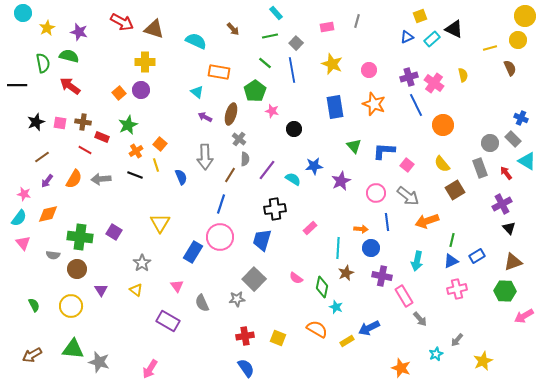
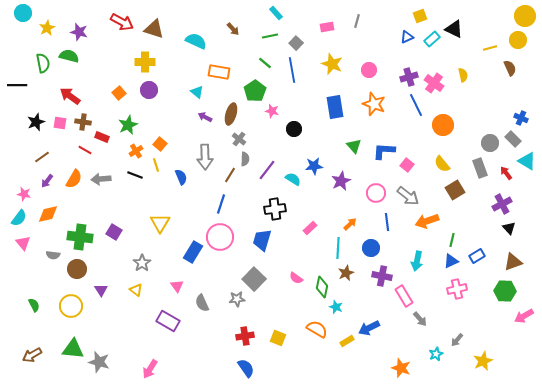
red arrow at (70, 86): moved 10 px down
purple circle at (141, 90): moved 8 px right
orange arrow at (361, 229): moved 11 px left, 5 px up; rotated 48 degrees counterclockwise
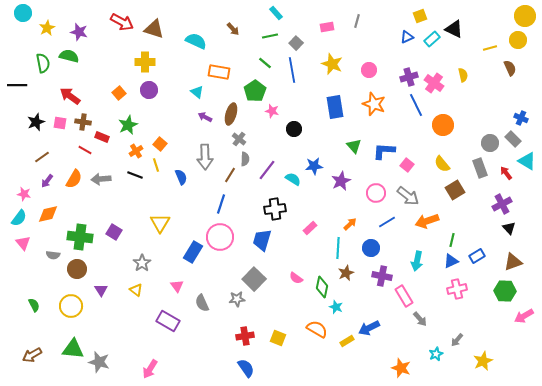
blue line at (387, 222): rotated 66 degrees clockwise
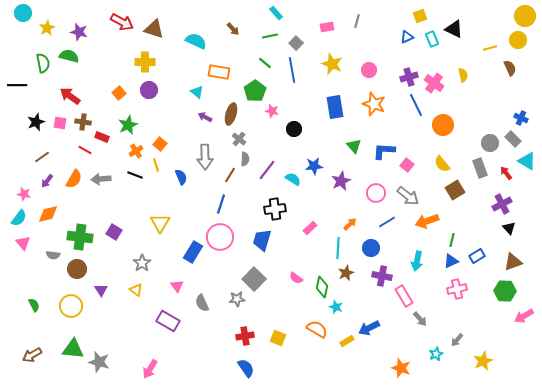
cyan rectangle at (432, 39): rotated 70 degrees counterclockwise
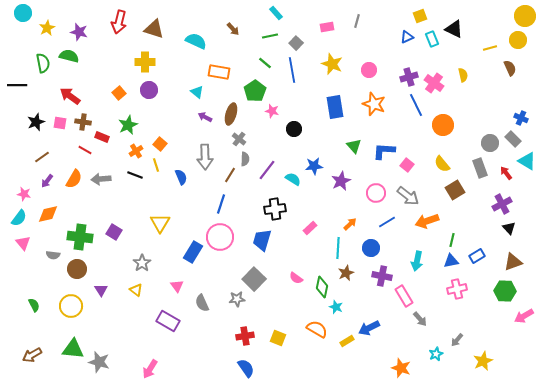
red arrow at (122, 22): moved 3 px left; rotated 75 degrees clockwise
blue triangle at (451, 261): rotated 14 degrees clockwise
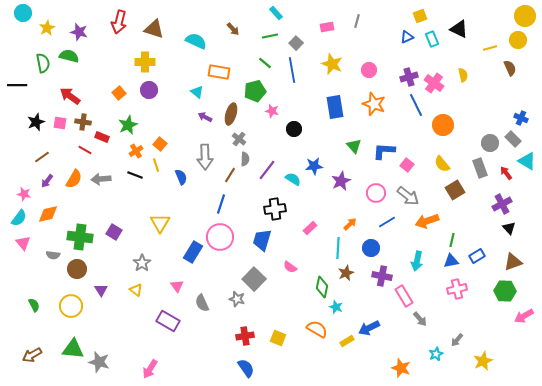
black triangle at (454, 29): moved 5 px right
green pentagon at (255, 91): rotated 20 degrees clockwise
pink semicircle at (296, 278): moved 6 px left, 11 px up
gray star at (237, 299): rotated 21 degrees clockwise
